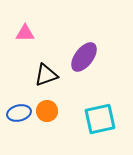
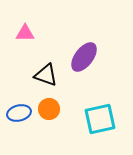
black triangle: rotated 40 degrees clockwise
orange circle: moved 2 px right, 2 px up
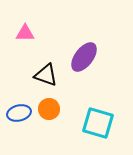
cyan square: moved 2 px left, 4 px down; rotated 28 degrees clockwise
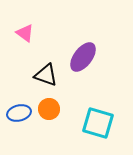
pink triangle: rotated 36 degrees clockwise
purple ellipse: moved 1 px left
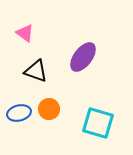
black triangle: moved 10 px left, 4 px up
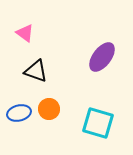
purple ellipse: moved 19 px right
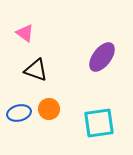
black triangle: moved 1 px up
cyan square: moved 1 px right; rotated 24 degrees counterclockwise
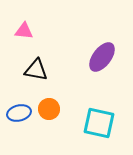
pink triangle: moved 1 px left, 2 px up; rotated 30 degrees counterclockwise
black triangle: rotated 10 degrees counterclockwise
cyan square: rotated 20 degrees clockwise
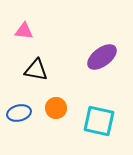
purple ellipse: rotated 16 degrees clockwise
orange circle: moved 7 px right, 1 px up
cyan square: moved 2 px up
